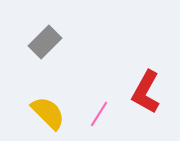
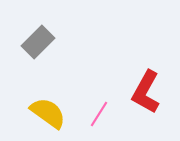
gray rectangle: moved 7 px left
yellow semicircle: rotated 9 degrees counterclockwise
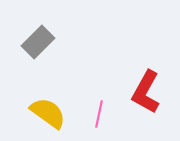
pink line: rotated 20 degrees counterclockwise
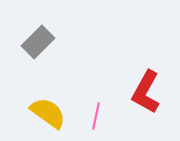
pink line: moved 3 px left, 2 px down
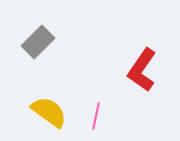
red L-shape: moved 4 px left, 22 px up; rotated 6 degrees clockwise
yellow semicircle: moved 1 px right, 1 px up
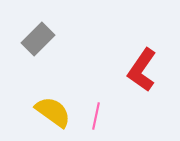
gray rectangle: moved 3 px up
yellow semicircle: moved 4 px right
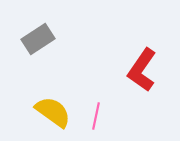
gray rectangle: rotated 12 degrees clockwise
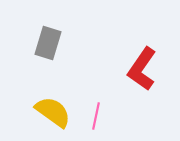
gray rectangle: moved 10 px right, 4 px down; rotated 40 degrees counterclockwise
red L-shape: moved 1 px up
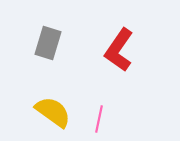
red L-shape: moved 23 px left, 19 px up
pink line: moved 3 px right, 3 px down
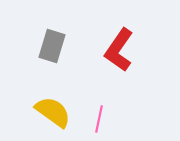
gray rectangle: moved 4 px right, 3 px down
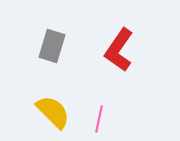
yellow semicircle: rotated 9 degrees clockwise
